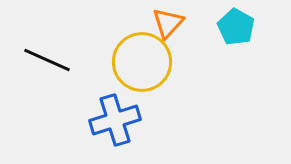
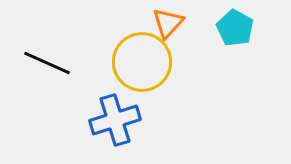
cyan pentagon: moved 1 px left, 1 px down
black line: moved 3 px down
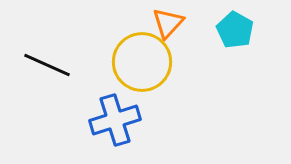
cyan pentagon: moved 2 px down
black line: moved 2 px down
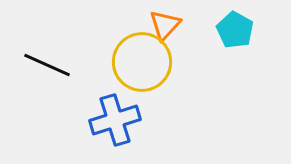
orange triangle: moved 3 px left, 2 px down
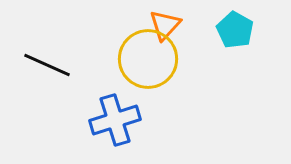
yellow circle: moved 6 px right, 3 px up
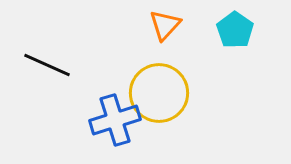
cyan pentagon: rotated 6 degrees clockwise
yellow circle: moved 11 px right, 34 px down
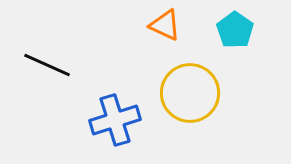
orange triangle: rotated 48 degrees counterclockwise
yellow circle: moved 31 px right
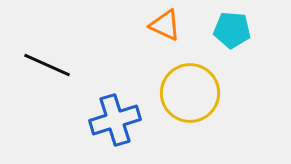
cyan pentagon: moved 3 px left; rotated 30 degrees counterclockwise
